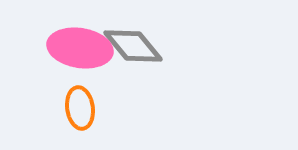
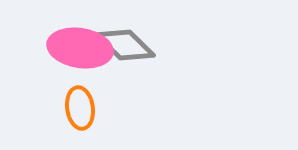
gray diamond: moved 8 px left, 1 px up; rotated 6 degrees counterclockwise
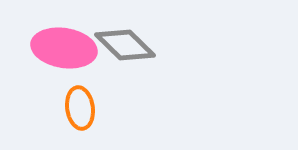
pink ellipse: moved 16 px left
